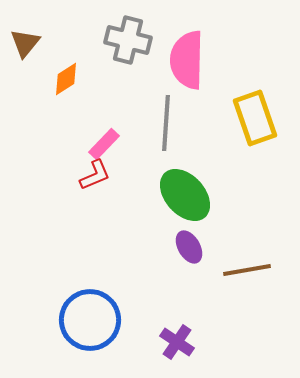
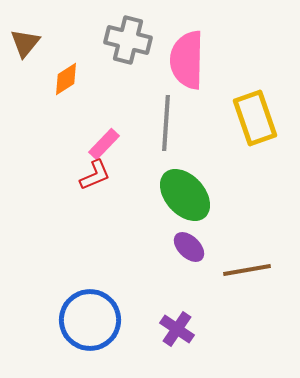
purple ellipse: rotated 16 degrees counterclockwise
purple cross: moved 13 px up
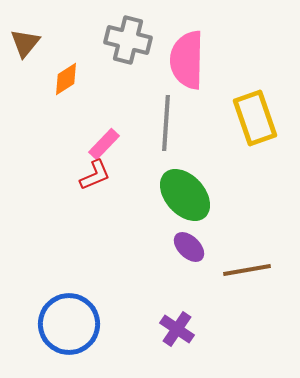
blue circle: moved 21 px left, 4 px down
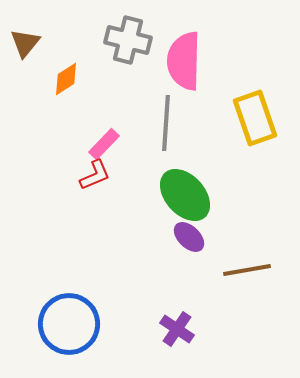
pink semicircle: moved 3 px left, 1 px down
purple ellipse: moved 10 px up
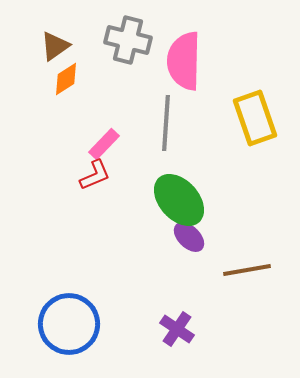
brown triangle: moved 30 px right, 3 px down; rotated 16 degrees clockwise
green ellipse: moved 6 px left, 5 px down
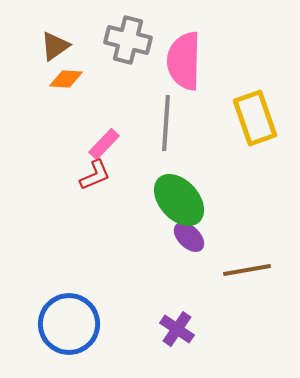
orange diamond: rotated 36 degrees clockwise
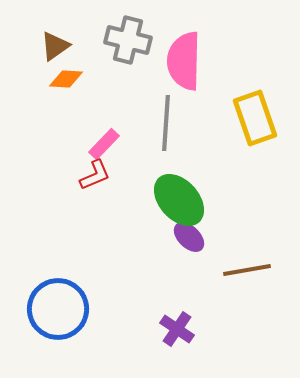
blue circle: moved 11 px left, 15 px up
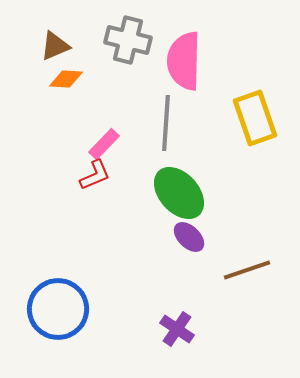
brown triangle: rotated 12 degrees clockwise
green ellipse: moved 7 px up
brown line: rotated 9 degrees counterclockwise
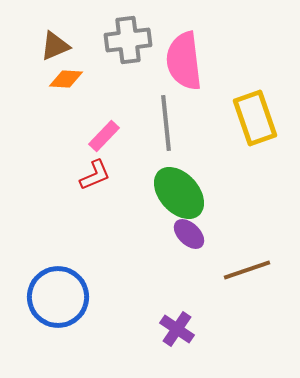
gray cross: rotated 21 degrees counterclockwise
pink semicircle: rotated 8 degrees counterclockwise
gray line: rotated 10 degrees counterclockwise
pink rectangle: moved 8 px up
purple ellipse: moved 3 px up
blue circle: moved 12 px up
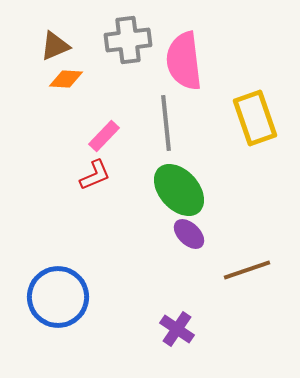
green ellipse: moved 3 px up
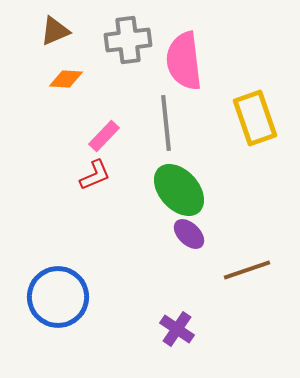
brown triangle: moved 15 px up
